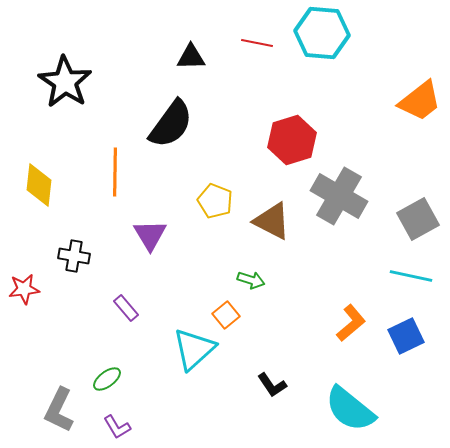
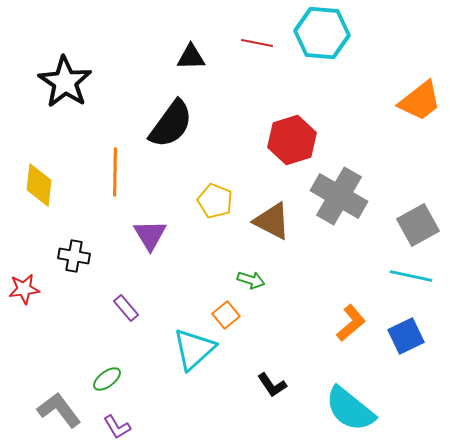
gray square: moved 6 px down
gray L-shape: rotated 117 degrees clockwise
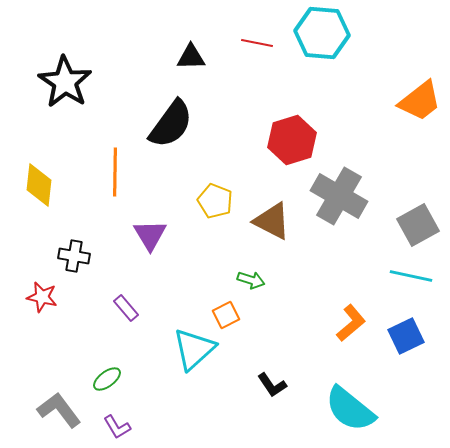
red star: moved 18 px right, 8 px down; rotated 20 degrees clockwise
orange square: rotated 12 degrees clockwise
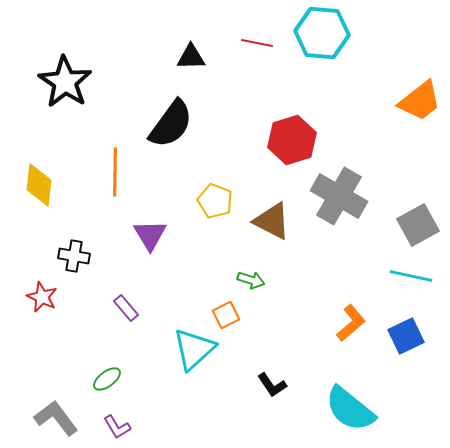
red star: rotated 12 degrees clockwise
gray L-shape: moved 3 px left, 8 px down
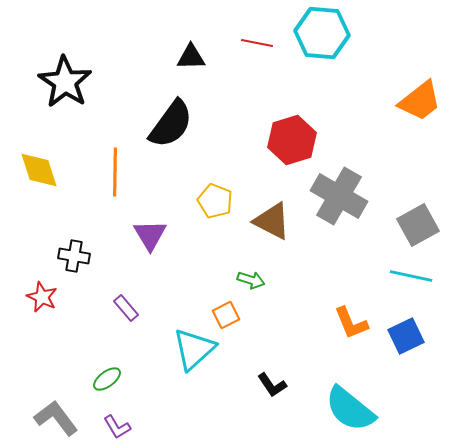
yellow diamond: moved 15 px up; rotated 24 degrees counterclockwise
orange L-shape: rotated 108 degrees clockwise
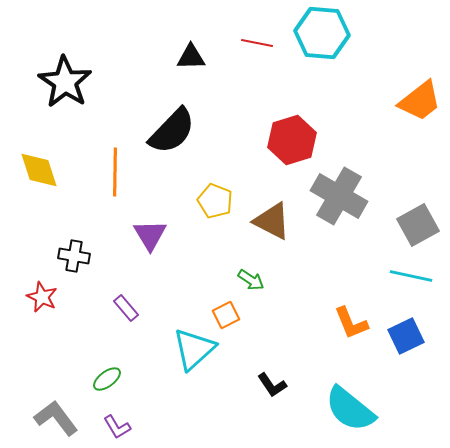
black semicircle: moved 1 px right, 7 px down; rotated 8 degrees clockwise
green arrow: rotated 16 degrees clockwise
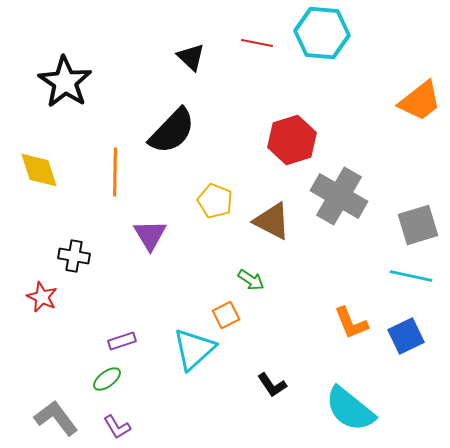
black triangle: rotated 44 degrees clockwise
gray square: rotated 12 degrees clockwise
purple rectangle: moved 4 px left, 33 px down; rotated 68 degrees counterclockwise
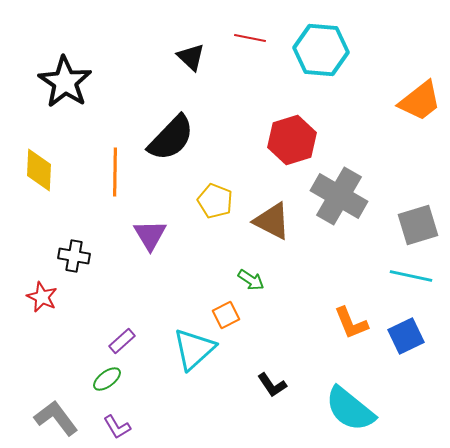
cyan hexagon: moved 1 px left, 17 px down
red line: moved 7 px left, 5 px up
black semicircle: moved 1 px left, 7 px down
yellow diamond: rotated 21 degrees clockwise
purple rectangle: rotated 24 degrees counterclockwise
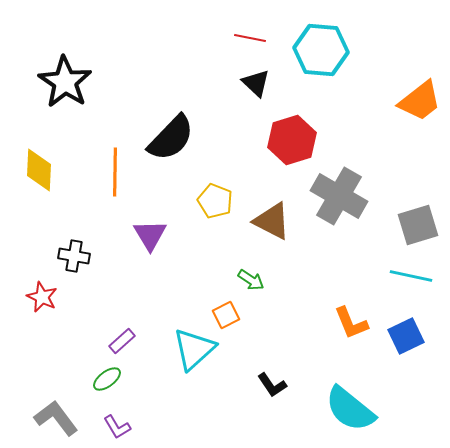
black triangle: moved 65 px right, 26 px down
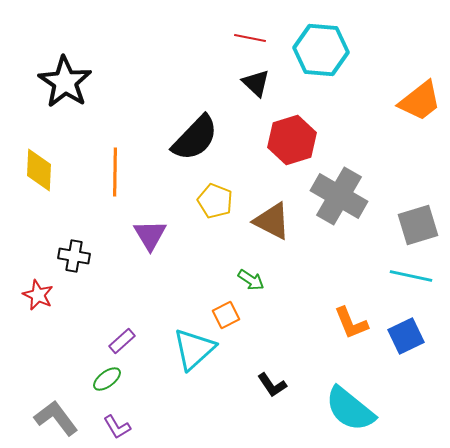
black semicircle: moved 24 px right
red star: moved 4 px left, 2 px up
